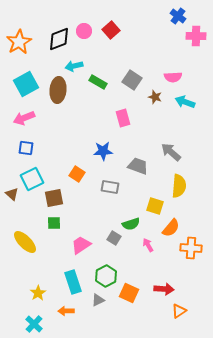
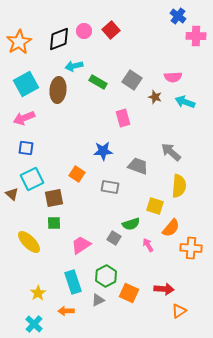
yellow ellipse at (25, 242): moved 4 px right
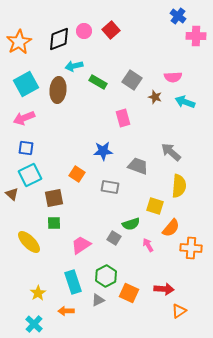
cyan square at (32, 179): moved 2 px left, 4 px up
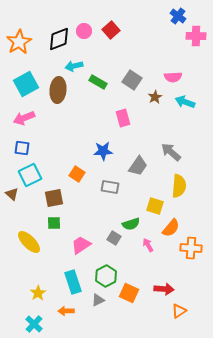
brown star at (155, 97): rotated 24 degrees clockwise
blue square at (26, 148): moved 4 px left
gray trapezoid at (138, 166): rotated 105 degrees clockwise
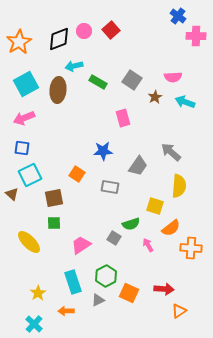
orange semicircle at (171, 228): rotated 12 degrees clockwise
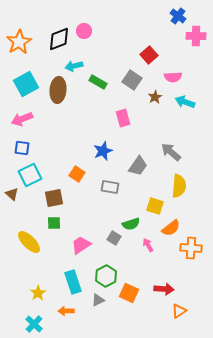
red square at (111, 30): moved 38 px right, 25 px down
pink arrow at (24, 118): moved 2 px left, 1 px down
blue star at (103, 151): rotated 18 degrees counterclockwise
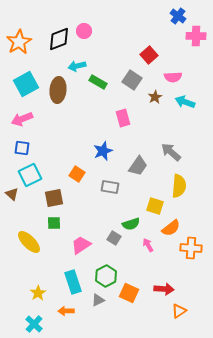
cyan arrow at (74, 66): moved 3 px right
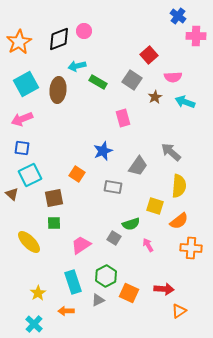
gray rectangle at (110, 187): moved 3 px right
orange semicircle at (171, 228): moved 8 px right, 7 px up
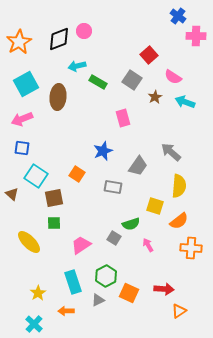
pink semicircle at (173, 77): rotated 36 degrees clockwise
brown ellipse at (58, 90): moved 7 px down
cyan square at (30, 175): moved 6 px right, 1 px down; rotated 30 degrees counterclockwise
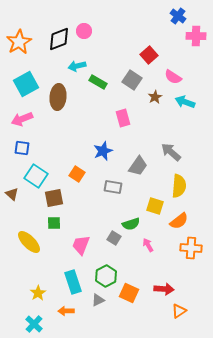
pink trapezoid at (81, 245): rotated 35 degrees counterclockwise
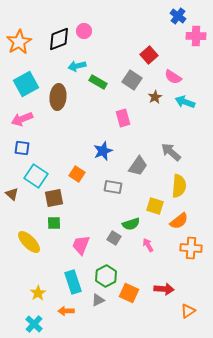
orange triangle at (179, 311): moved 9 px right
